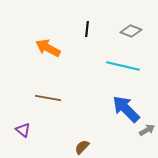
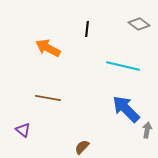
gray diamond: moved 8 px right, 7 px up; rotated 15 degrees clockwise
gray arrow: rotated 49 degrees counterclockwise
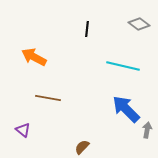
orange arrow: moved 14 px left, 9 px down
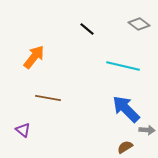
black line: rotated 56 degrees counterclockwise
orange arrow: rotated 100 degrees clockwise
gray arrow: rotated 84 degrees clockwise
brown semicircle: moved 43 px right; rotated 14 degrees clockwise
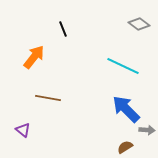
black line: moved 24 px left; rotated 28 degrees clockwise
cyan line: rotated 12 degrees clockwise
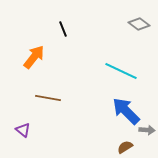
cyan line: moved 2 px left, 5 px down
blue arrow: moved 2 px down
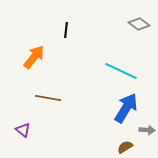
black line: moved 3 px right, 1 px down; rotated 28 degrees clockwise
blue arrow: moved 3 px up; rotated 76 degrees clockwise
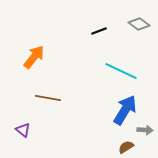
black line: moved 33 px right, 1 px down; rotated 63 degrees clockwise
blue arrow: moved 1 px left, 2 px down
gray arrow: moved 2 px left
brown semicircle: moved 1 px right
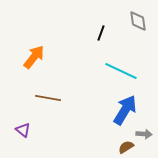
gray diamond: moved 1 px left, 3 px up; rotated 45 degrees clockwise
black line: moved 2 px right, 2 px down; rotated 49 degrees counterclockwise
gray arrow: moved 1 px left, 4 px down
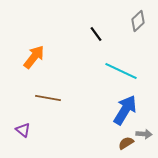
gray diamond: rotated 55 degrees clockwise
black line: moved 5 px left, 1 px down; rotated 56 degrees counterclockwise
brown semicircle: moved 4 px up
